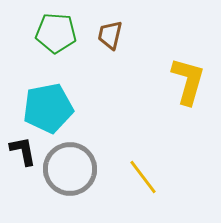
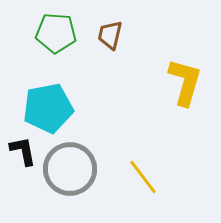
yellow L-shape: moved 3 px left, 1 px down
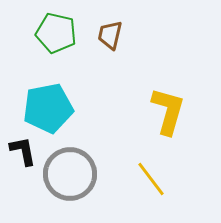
green pentagon: rotated 9 degrees clockwise
yellow L-shape: moved 17 px left, 29 px down
gray circle: moved 5 px down
yellow line: moved 8 px right, 2 px down
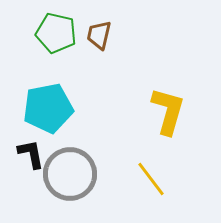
brown trapezoid: moved 11 px left
black L-shape: moved 8 px right, 3 px down
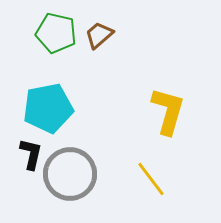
brown trapezoid: rotated 36 degrees clockwise
black L-shape: rotated 24 degrees clockwise
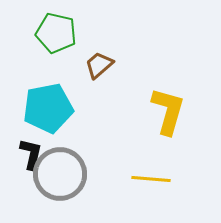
brown trapezoid: moved 30 px down
gray circle: moved 10 px left
yellow line: rotated 48 degrees counterclockwise
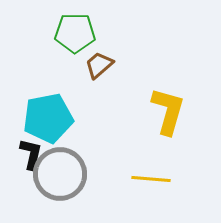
green pentagon: moved 19 px right; rotated 12 degrees counterclockwise
cyan pentagon: moved 10 px down
